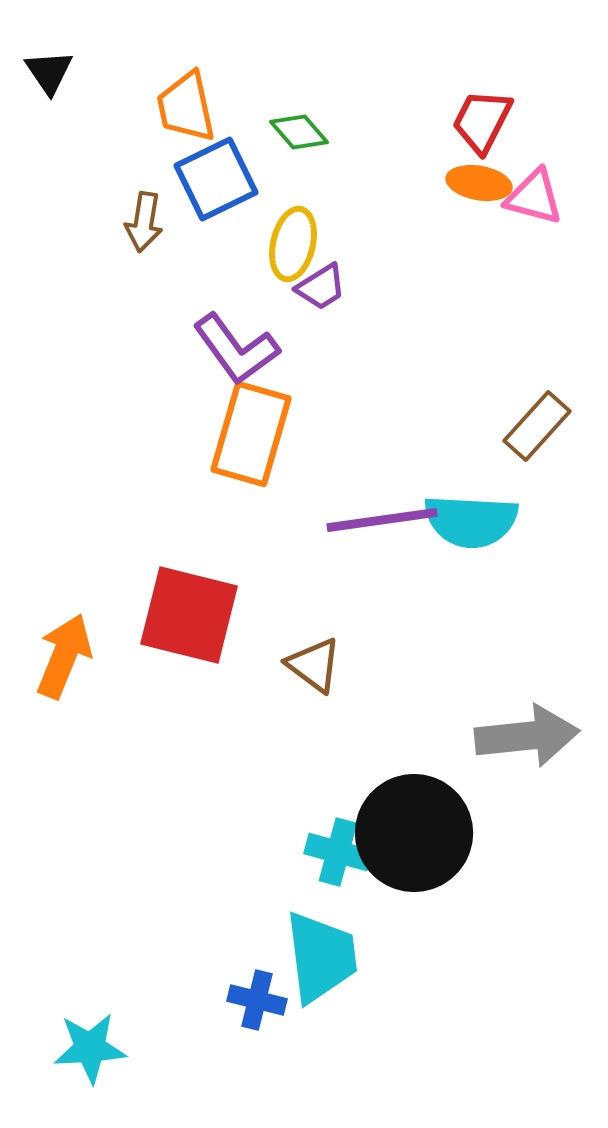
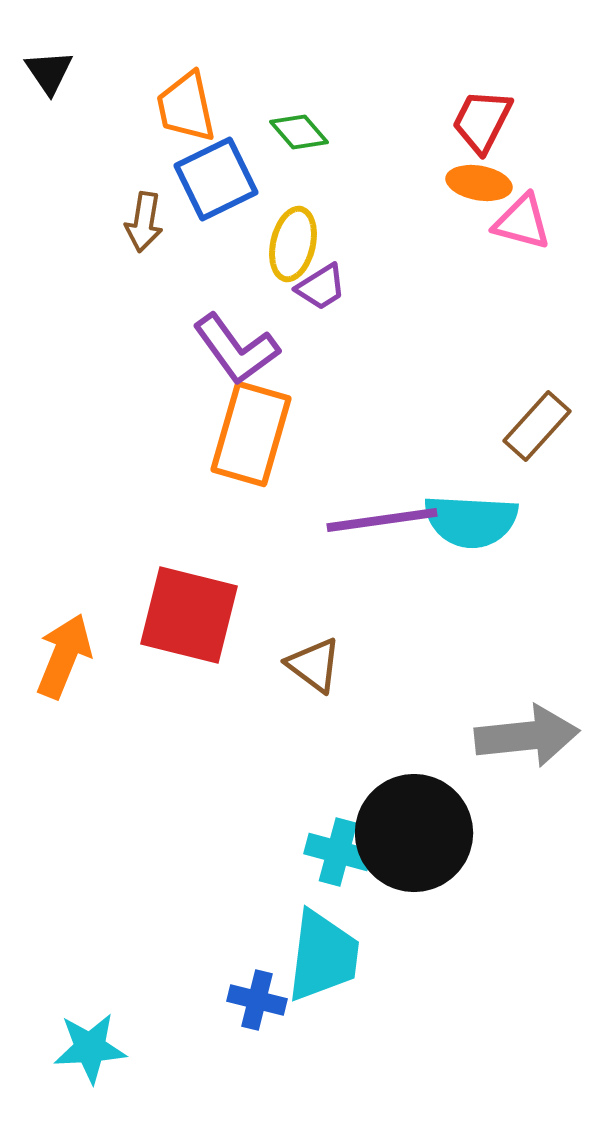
pink triangle: moved 12 px left, 25 px down
cyan trapezoid: moved 2 px right, 1 px up; rotated 14 degrees clockwise
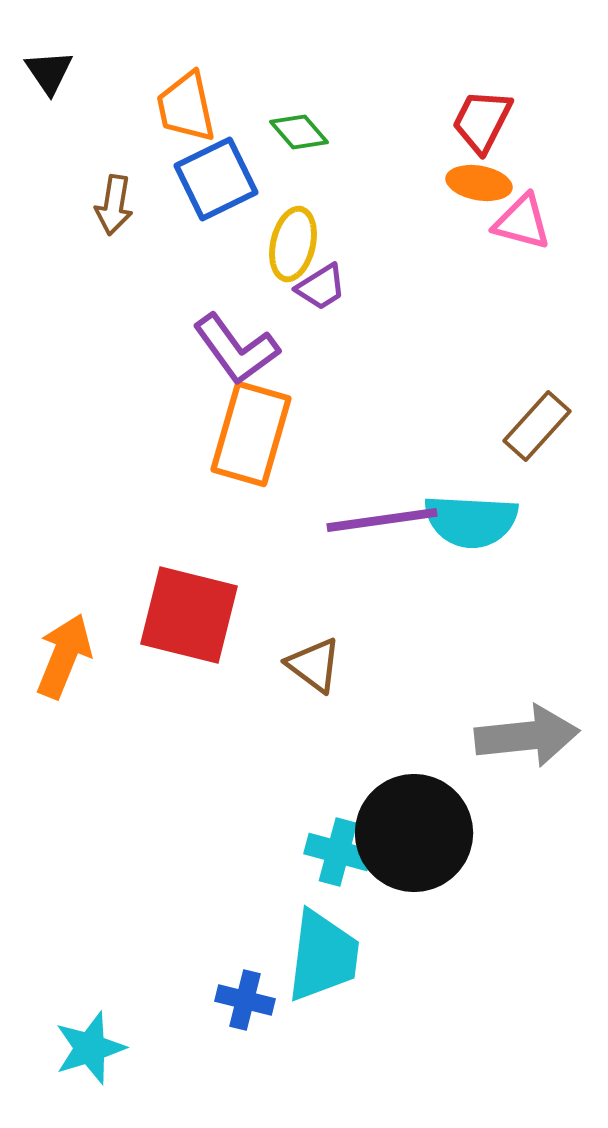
brown arrow: moved 30 px left, 17 px up
blue cross: moved 12 px left
cyan star: rotated 14 degrees counterclockwise
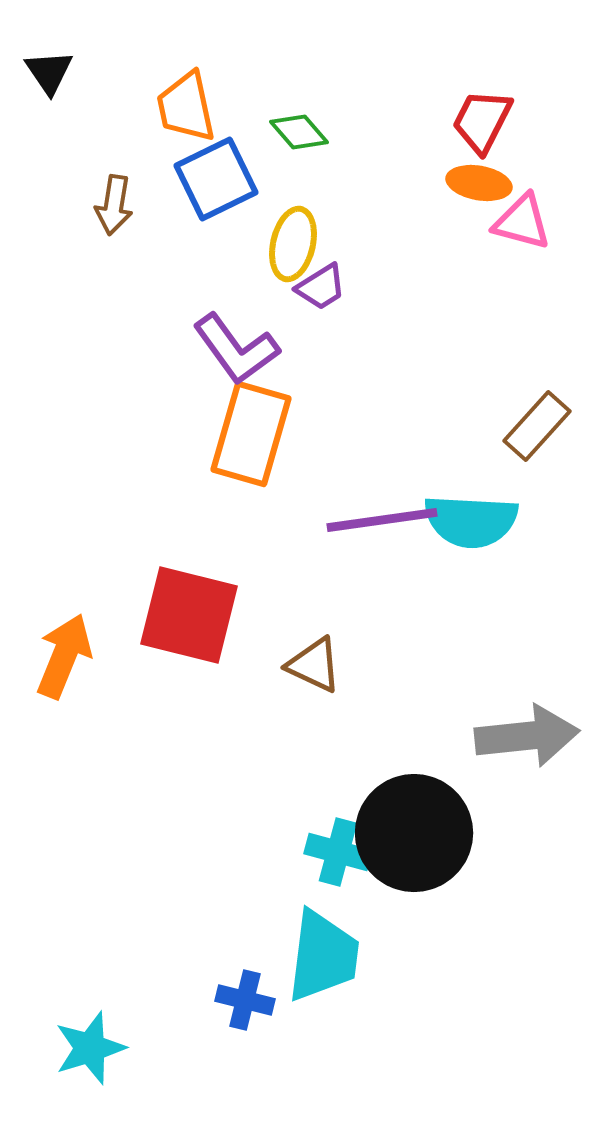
brown triangle: rotated 12 degrees counterclockwise
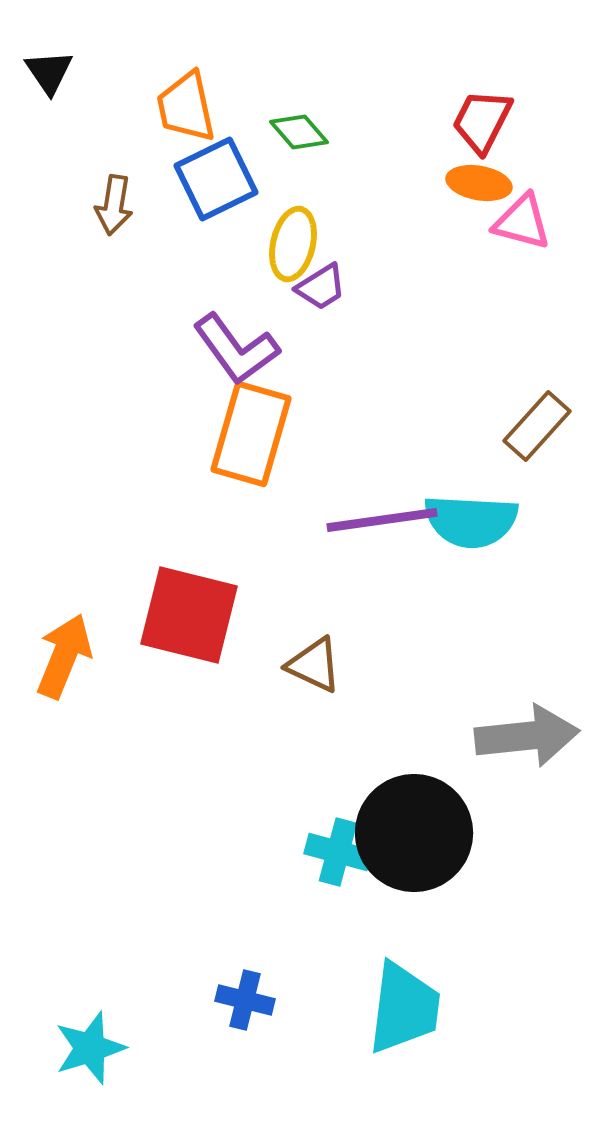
cyan trapezoid: moved 81 px right, 52 px down
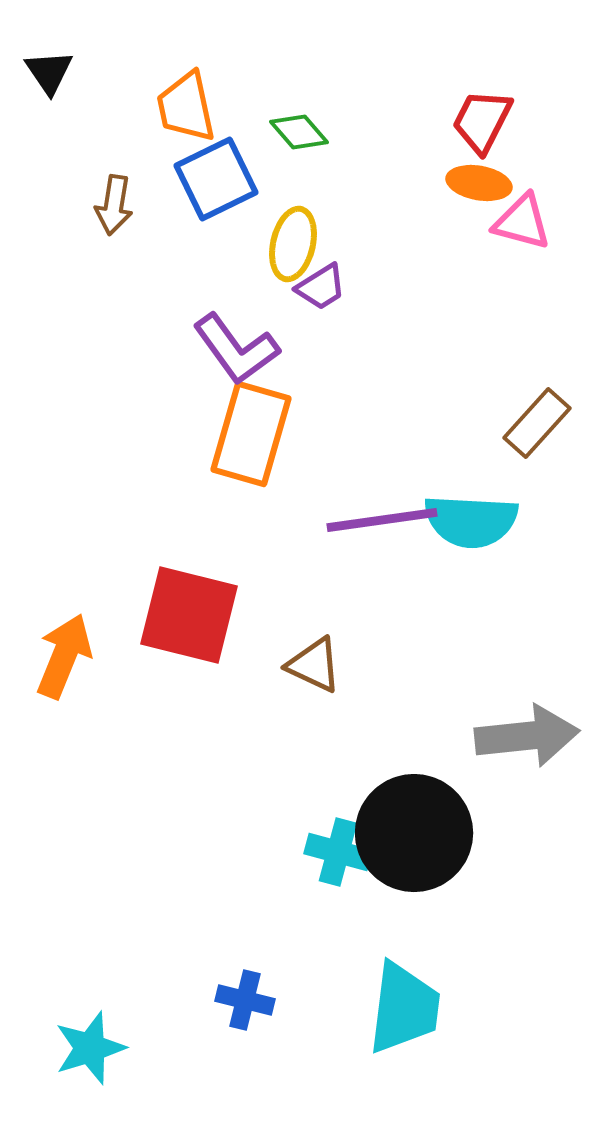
brown rectangle: moved 3 px up
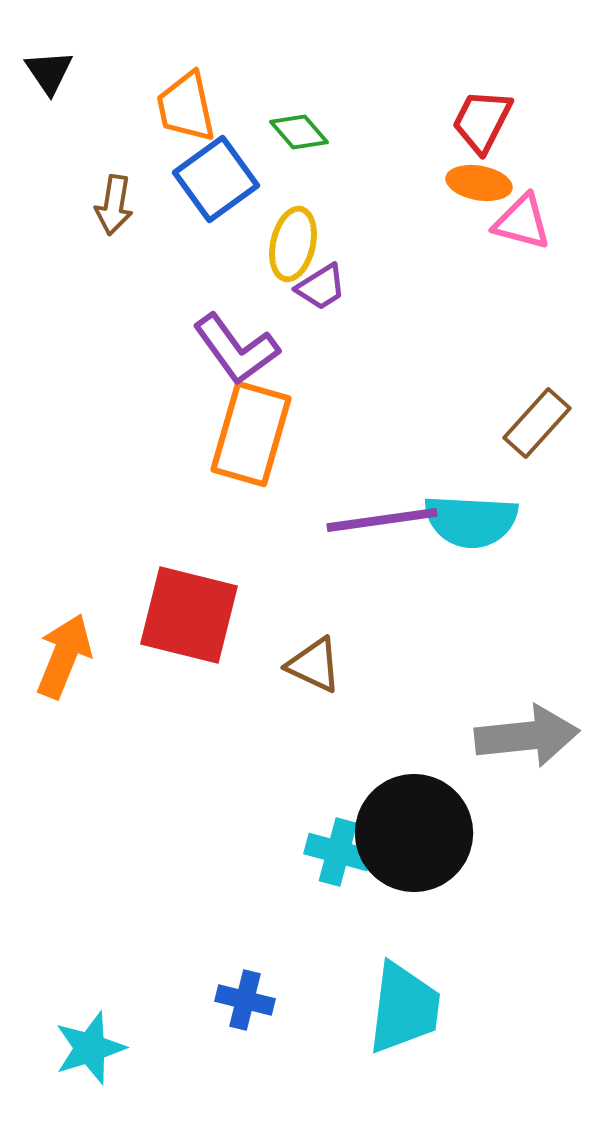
blue square: rotated 10 degrees counterclockwise
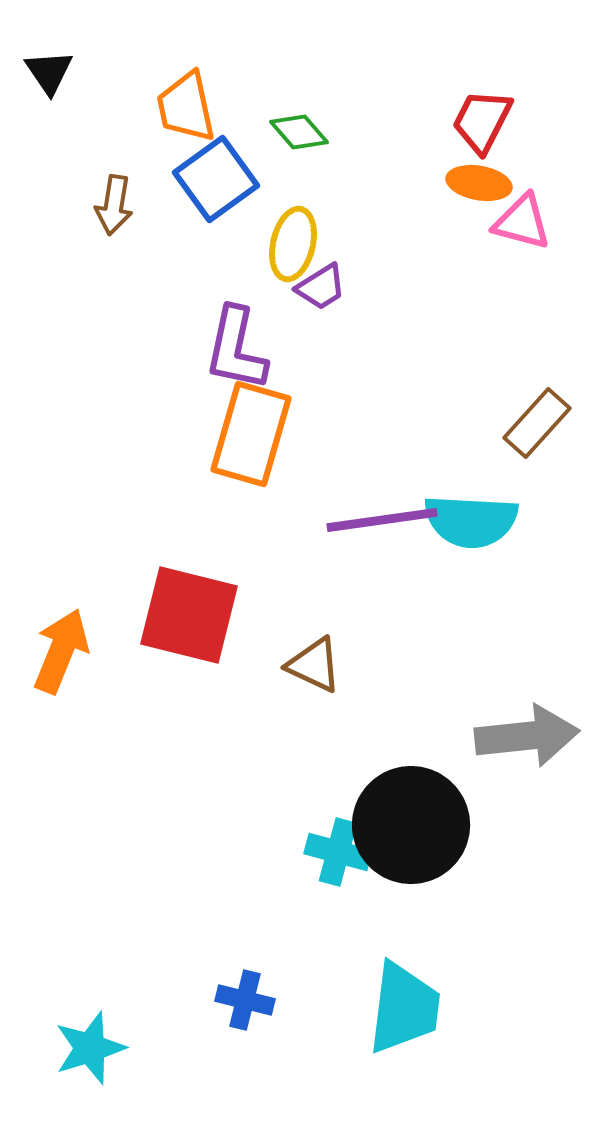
purple L-shape: rotated 48 degrees clockwise
orange arrow: moved 3 px left, 5 px up
black circle: moved 3 px left, 8 px up
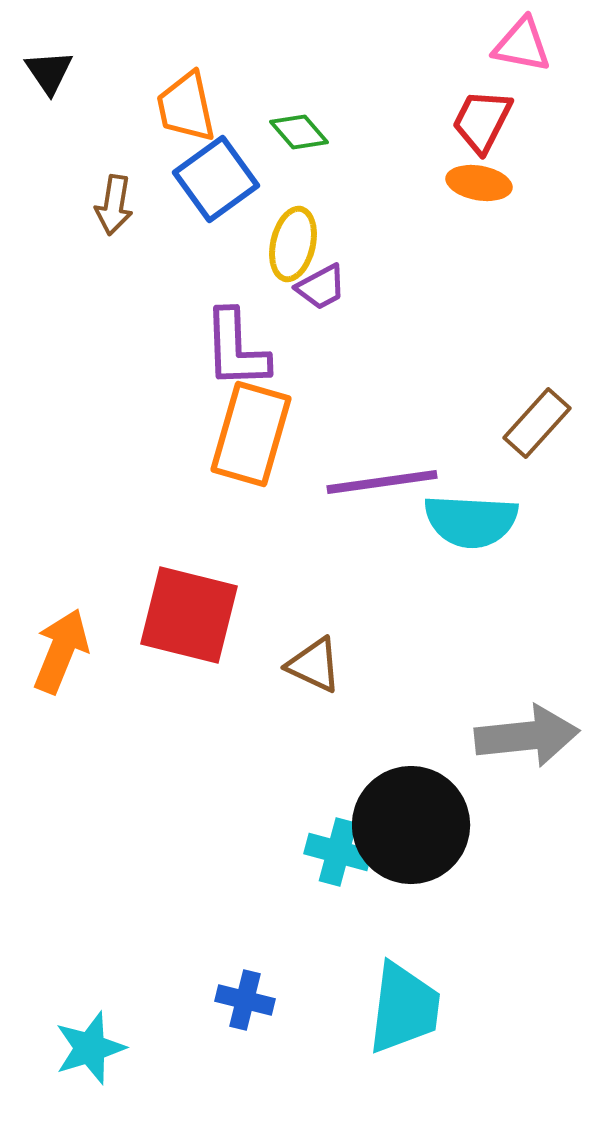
pink triangle: moved 177 px up; rotated 4 degrees counterclockwise
purple trapezoid: rotated 4 degrees clockwise
purple L-shape: rotated 14 degrees counterclockwise
purple line: moved 38 px up
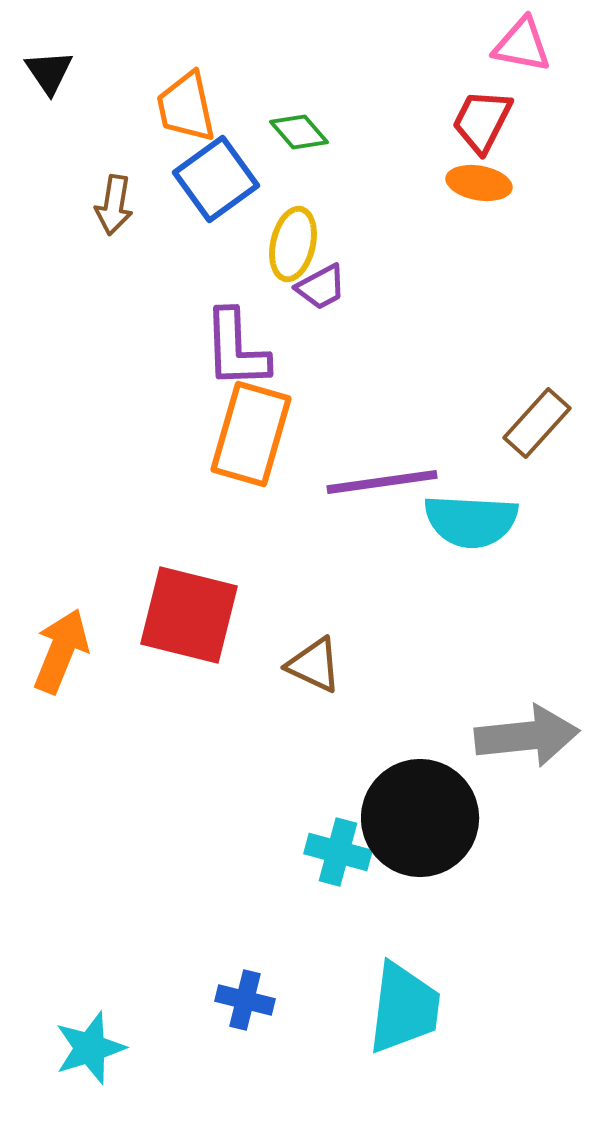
black circle: moved 9 px right, 7 px up
